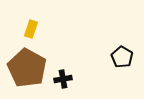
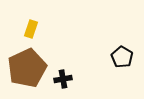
brown pentagon: rotated 18 degrees clockwise
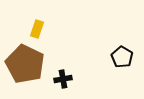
yellow rectangle: moved 6 px right
brown pentagon: moved 2 px left, 4 px up; rotated 21 degrees counterclockwise
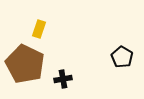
yellow rectangle: moved 2 px right
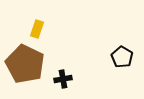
yellow rectangle: moved 2 px left
